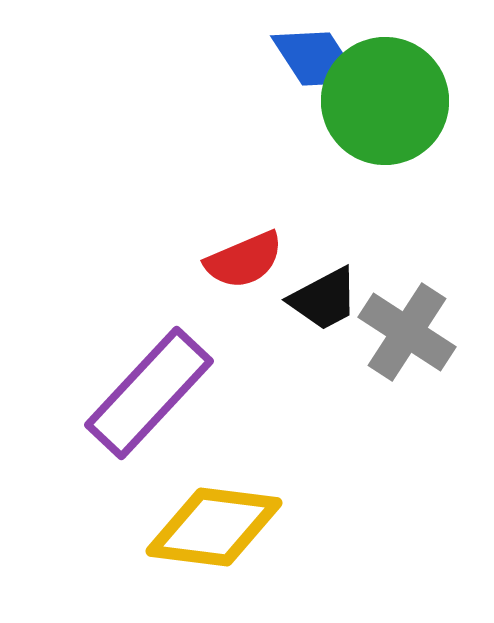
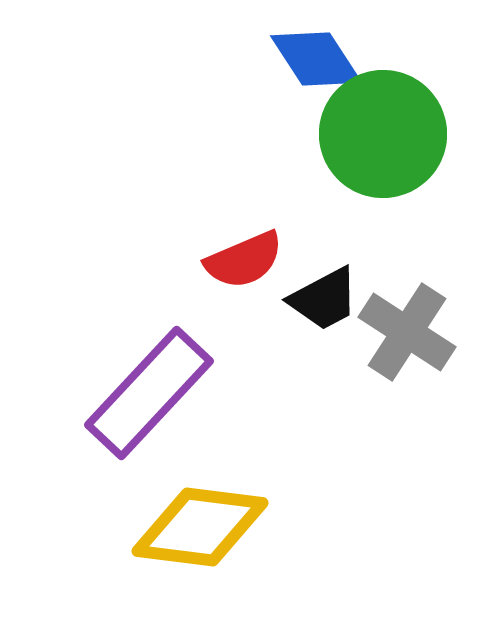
green circle: moved 2 px left, 33 px down
yellow diamond: moved 14 px left
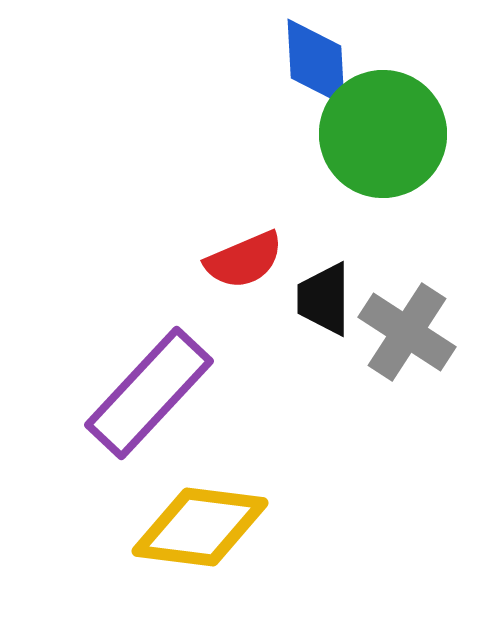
blue diamond: moved 3 px down; rotated 30 degrees clockwise
black trapezoid: rotated 118 degrees clockwise
